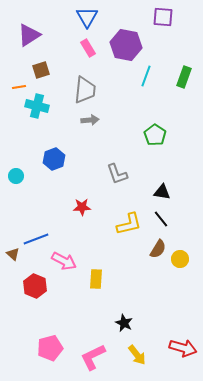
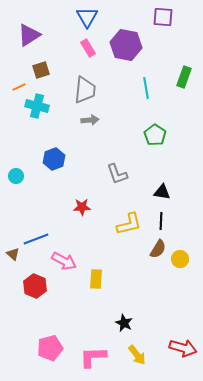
cyan line: moved 12 px down; rotated 30 degrees counterclockwise
orange line: rotated 16 degrees counterclockwise
black line: moved 2 px down; rotated 42 degrees clockwise
pink L-shape: rotated 24 degrees clockwise
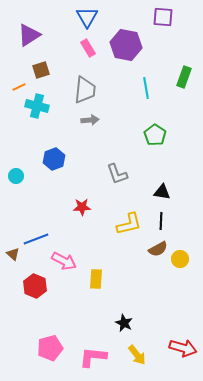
brown semicircle: rotated 30 degrees clockwise
pink L-shape: rotated 8 degrees clockwise
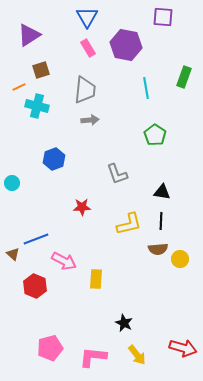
cyan circle: moved 4 px left, 7 px down
brown semicircle: rotated 24 degrees clockwise
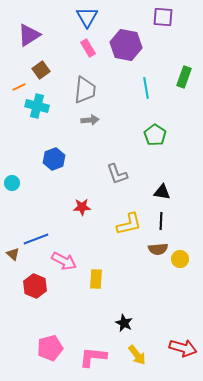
brown square: rotated 18 degrees counterclockwise
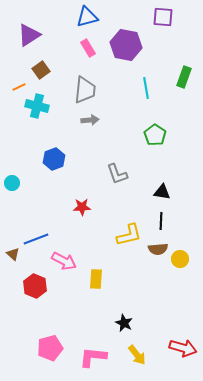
blue triangle: rotated 45 degrees clockwise
yellow L-shape: moved 11 px down
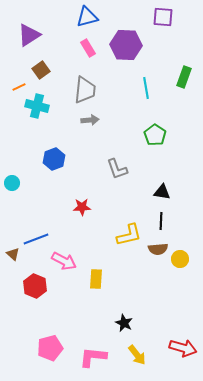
purple hexagon: rotated 8 degrees counterclockwise
gray L-shape: moved 5 px up
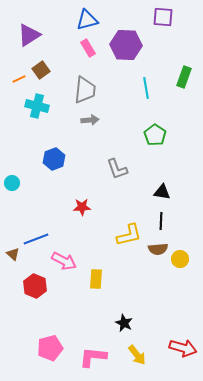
blue triangle: moved 3 px down
orange line: moved 8 px up
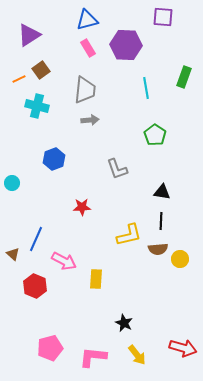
blue line: rotated 45 degrees counterclockwise
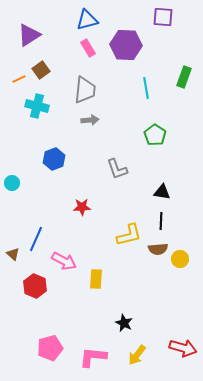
yellow arrow: rotated 75 degrees clockwise
